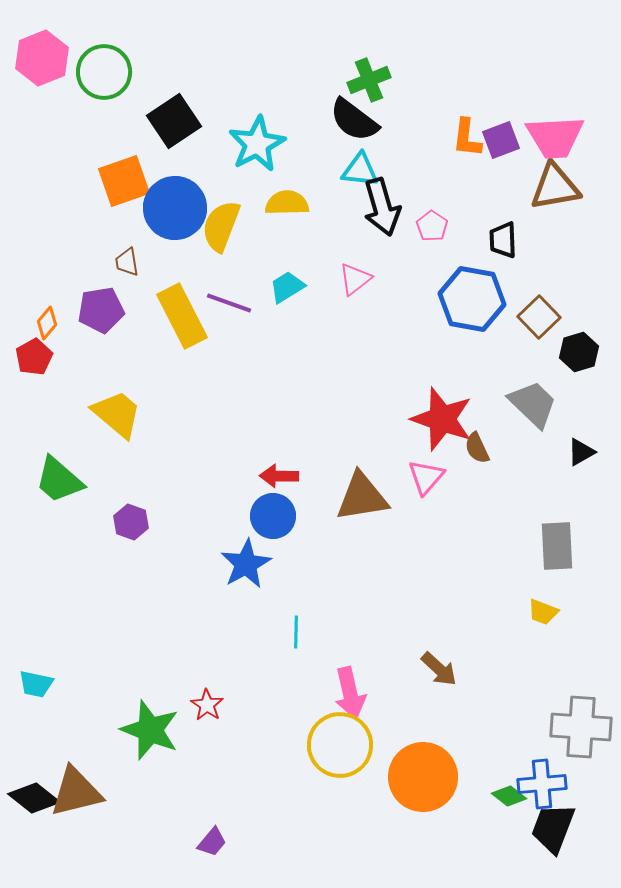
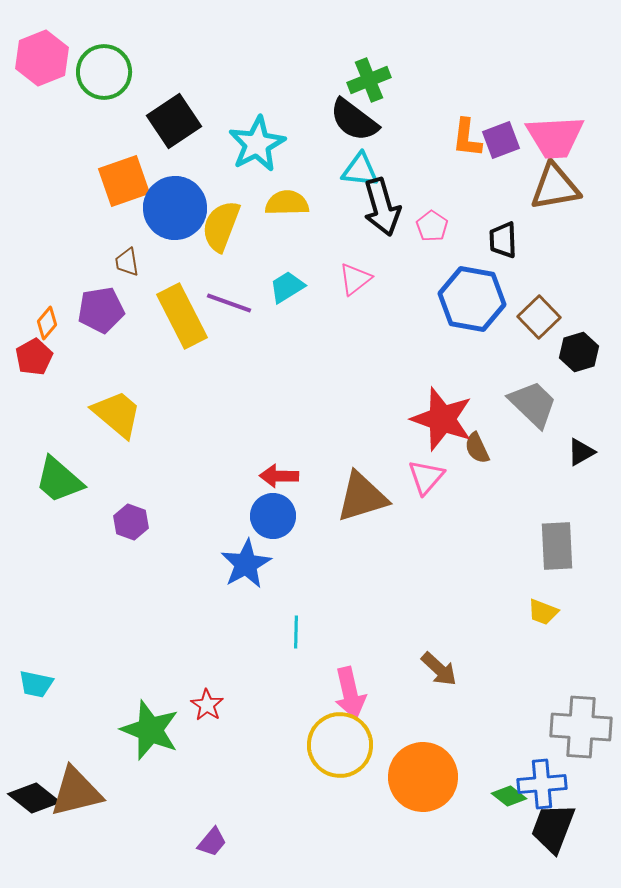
brown triangle at (362, 497): rotated 8 degrees counterclockwise
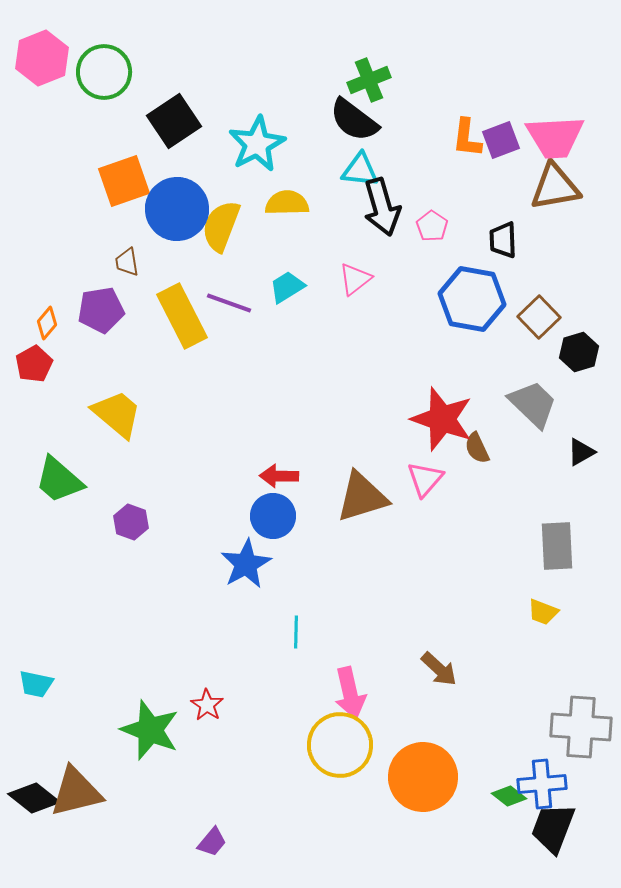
blue circle at (175, 208): moved 2 px right, 1 px down
red pentagon at (34, 357): moved 7 px down
pink triangle at (426, 477): moved 1 px left, 2 px down
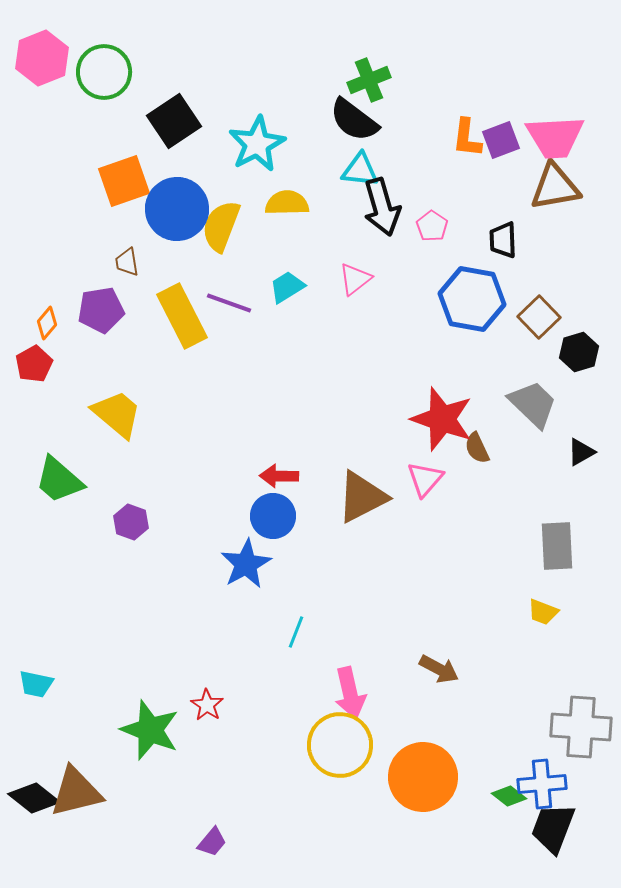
brown triangle at (362, 497): rotated 10 degrees counterclockwise
cyan line at (296, 632): rotated 20 degrees clockwise
brown arrow at (439, 669): rotated 15 degrees counterclockwise
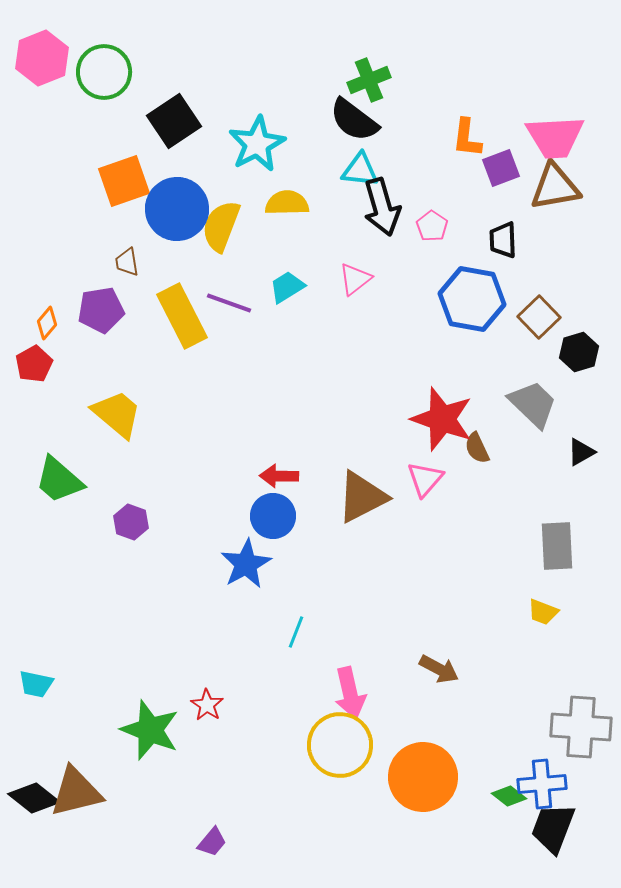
purple square at (501, 140): moved 28 px down
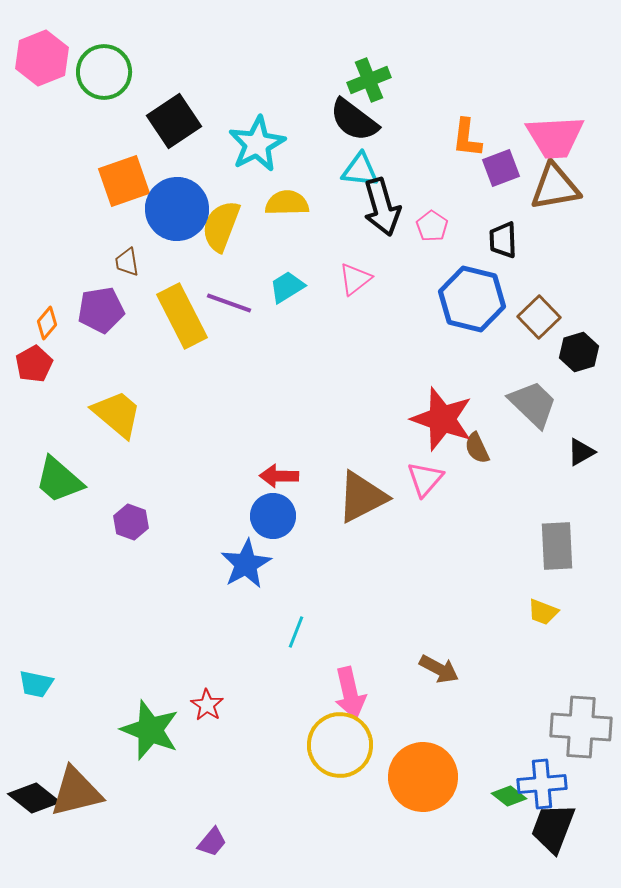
blue hexagon at (472, 299): rotated 4 degrees clockwise
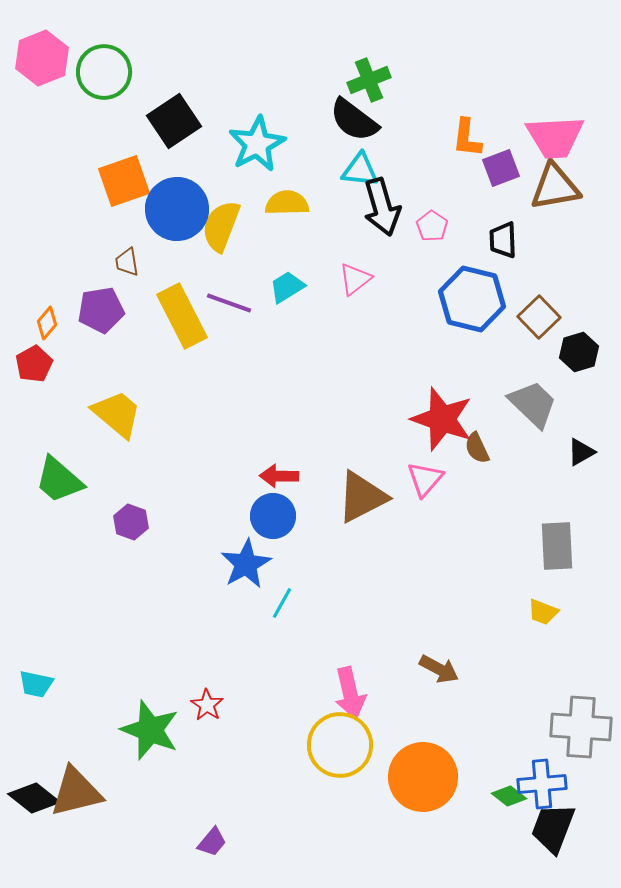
cyan line at (296, 632): moved 14 px left, 29 px up; rotated 8 degrees clockwise
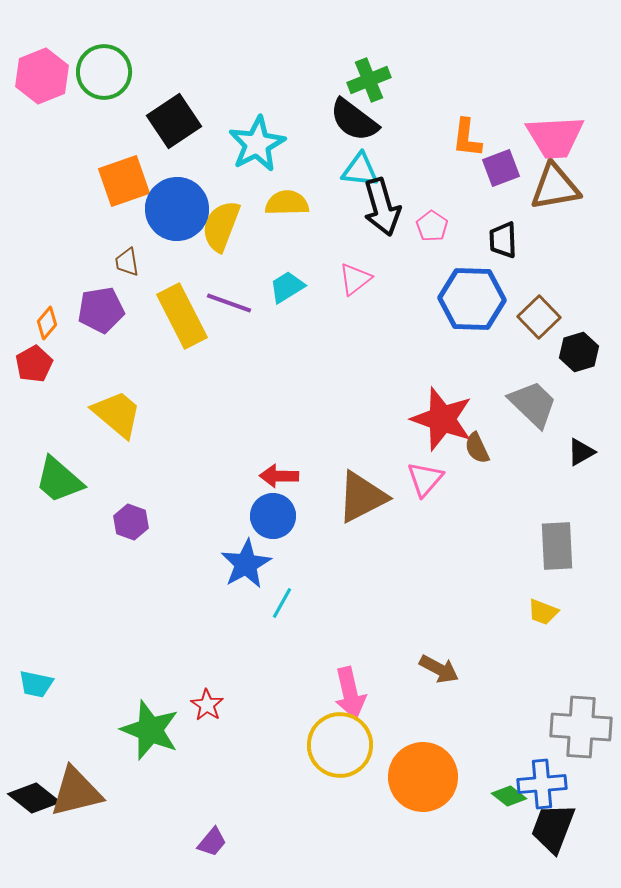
pink hexagon at (42, 58): moved 18 px down
blue hexagon at (472, 299): rotated 12 degrees counterclockwise
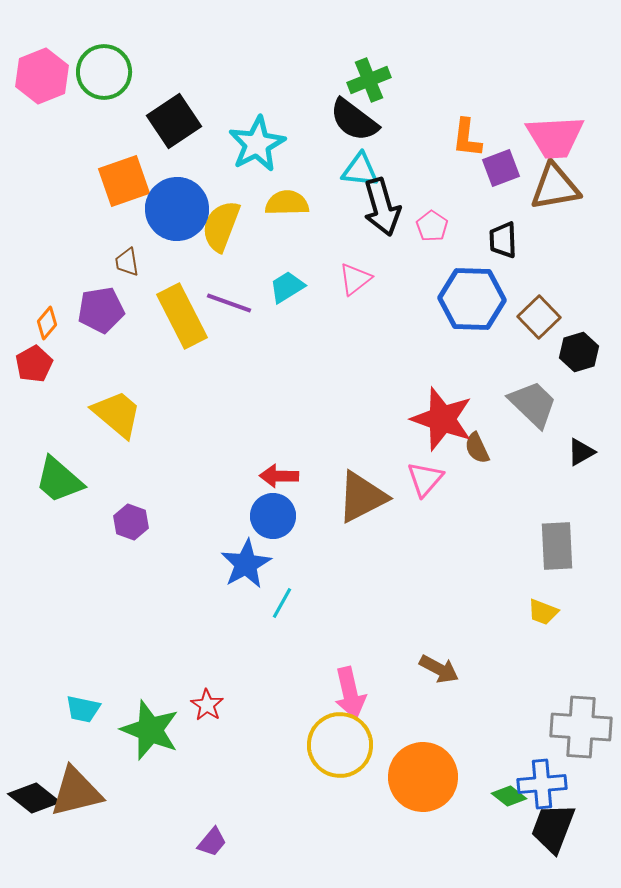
cyan trapezoid at (36, 684): moved 47 px right, 25 px down
